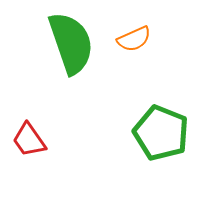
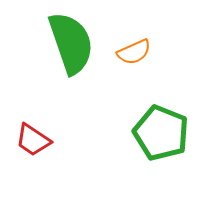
orange semicircle: moved 13 px down
red trapezoid: moved 4 px right; rotated 21 degrees counterclockwise
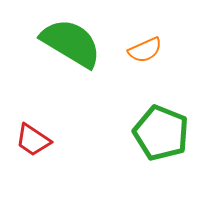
green semicircle: rotated 40 degrees counterclockwise
orange semicircle: moved 11 px right, 2 px up
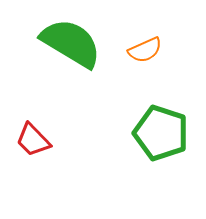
green pentagon: rotated 4 degrees counterclockwise
red trapezoid: rotated 12 degrees clockwise
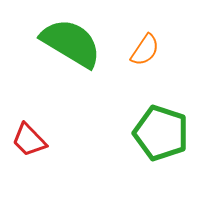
orange semicircle: rotated 32 degrees counterclockwise
red trapezoid: moved 4 px left
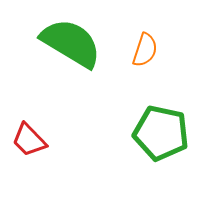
orange semicircle: rotated 16 degrees counterclockwise
green pentagon: rotated 6 degrees counterclockwise
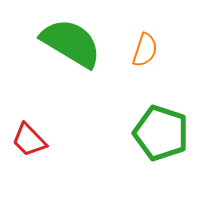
green pentagon: rotated 6 degrees clockwise
